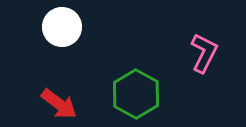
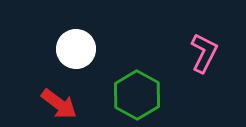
white circle: moved 14 px right, 22 px down
green hexagon: moved 1 px right, 1 px down
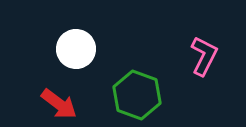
pink L-shape: moved 3 px down
green hexagon: rotated 9 degrees counterclockwise
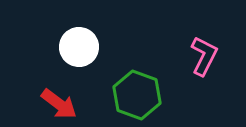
white circle: moved 3 px right, 2 px up
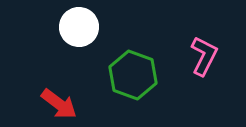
white circle: moved 20 px up
green hexagon: moved 4 px left, 20 px up
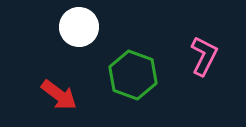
red arrow: moved 9 px up
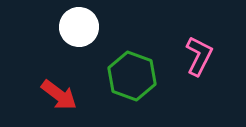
pink L-shape: moved 5 px left
green hexagon: moved 1 px left, 1 px down
